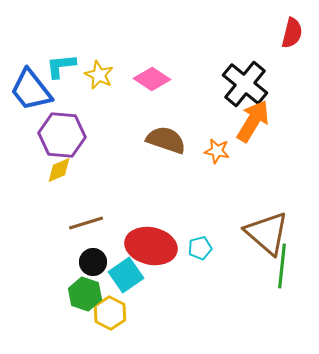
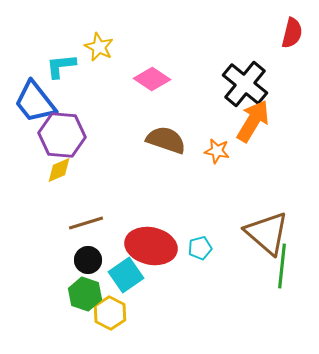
yellow star: moved 28 px up
blue trapezoid: moved 4 px right, 12 px down
black circle: moved 5 px left, 2 px up
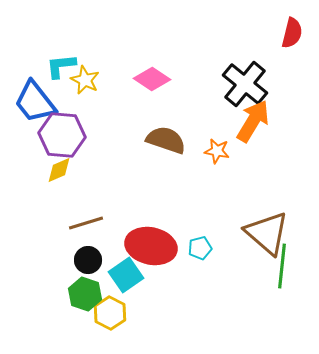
yellow star: moved 14 px left, 33 px down
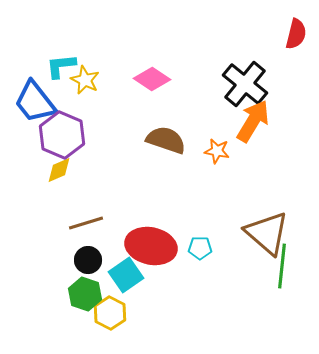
red semicircle: moved 4 px right, 1 px down
purple hexagon: rotated 18 degrees clockwise
cyan pentagon: rotated 15 degrees clockwise
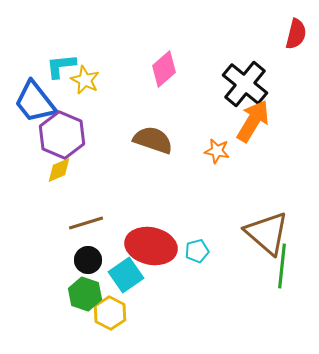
pink diamond: moved 12 px right, 10 px up; rotated 75 degrees counterclockwise
brown semicircle: moved 13 px left
cyan pentagon: moved 3 px left, 3 px down; rotated 15 degrees counterclockwise
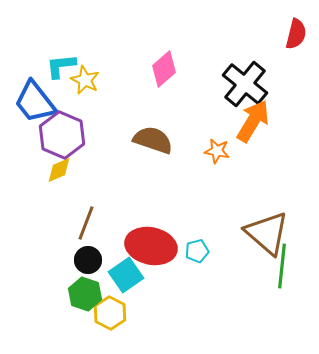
brown line: rotated 52 degrees counterclockwise
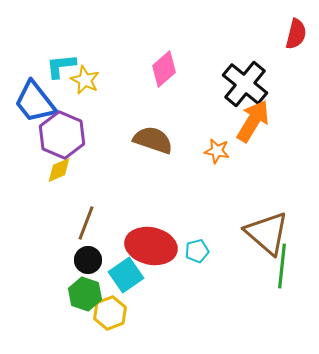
yellow hexagon: rotated 12 degrees clockwise
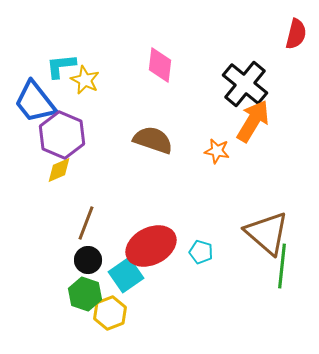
pink diamond: moved 4 px left, 4 px up; rotated 42 degrees counterclockwise
red ellipse: rotated 39 degrees counterclockwise
cyan pentagon: moved 4 px right, 1 px down; rotated 30 degrees clockwise
